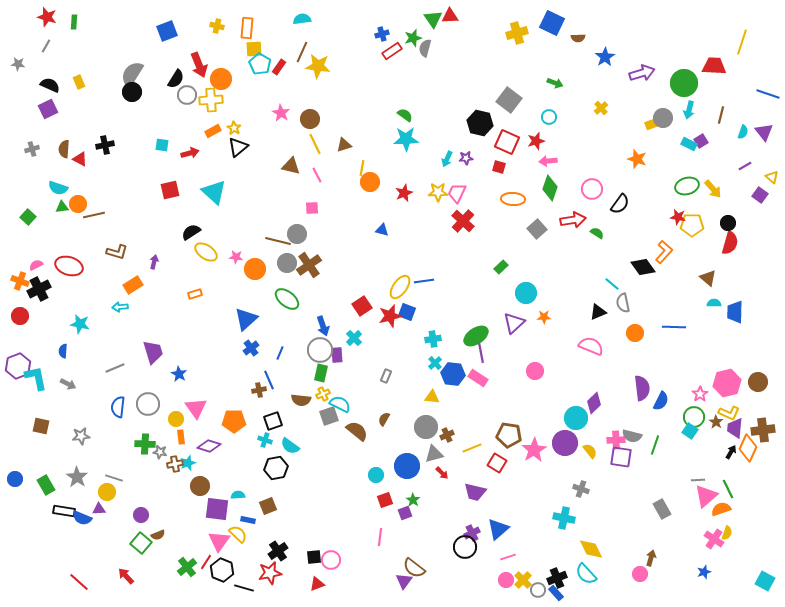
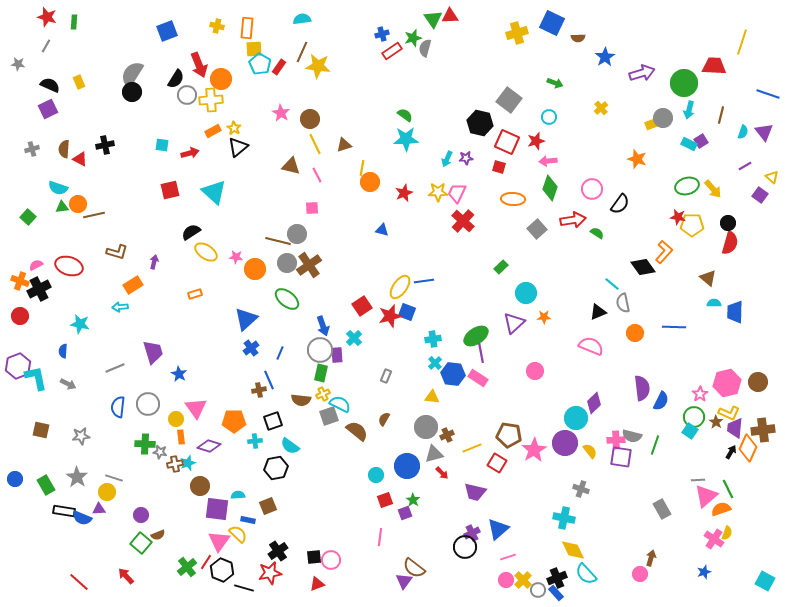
brown square at (41, 426): moved 4 px down
cyan cross at (265, 440): moved 10 px left, 1 px down; rotated 24 degrees counterclockwise
yellow diamond at (591, 549): moved 18 px left, 1 px down
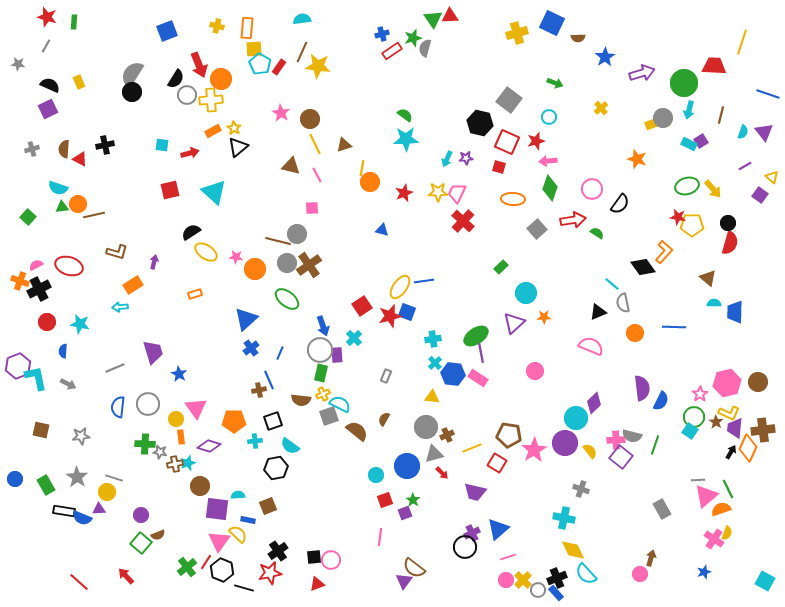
red circle at (20, 316): moved 27 px right, 6 px down
purple square at (621, 457): rotated 30 degrees clockwise
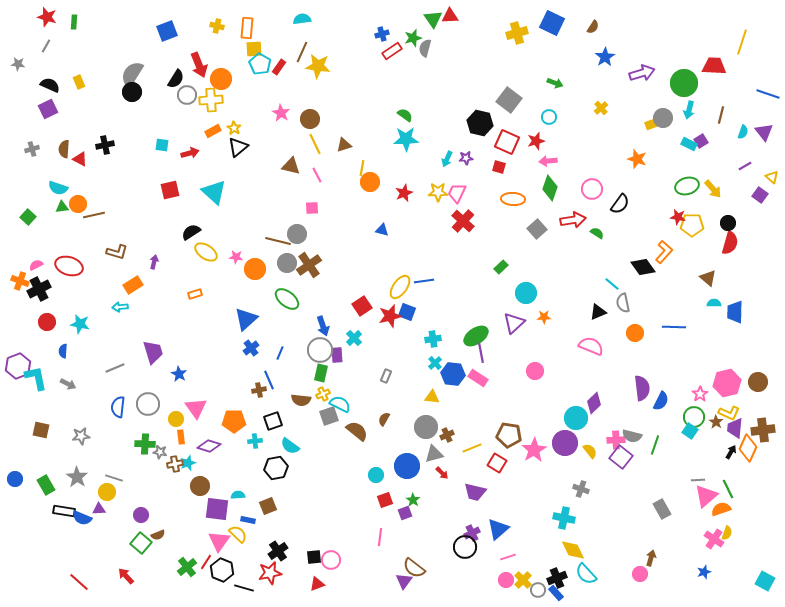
brown semicircle at (578, 38): moved 15 px right, 11 px up; rotated 56 degrees counterclockwise
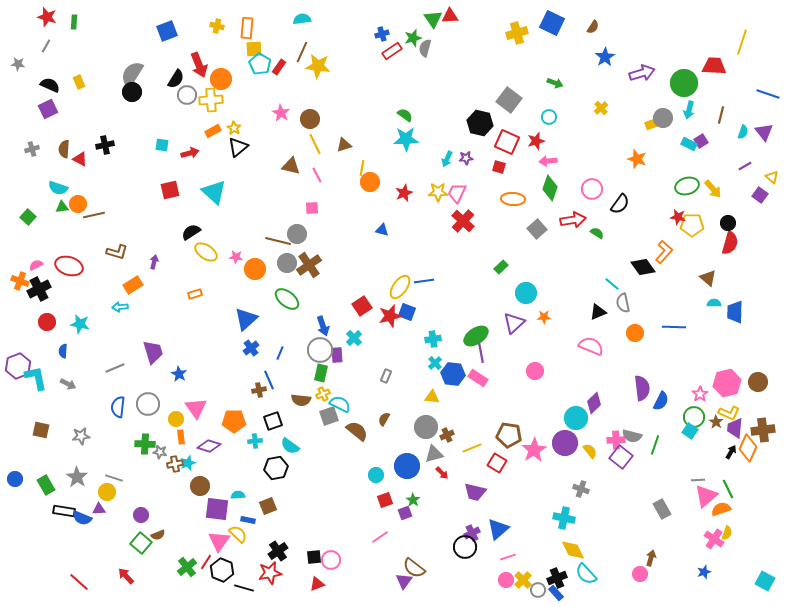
pink line at (380, 537): rotated 48 degrees clockwise
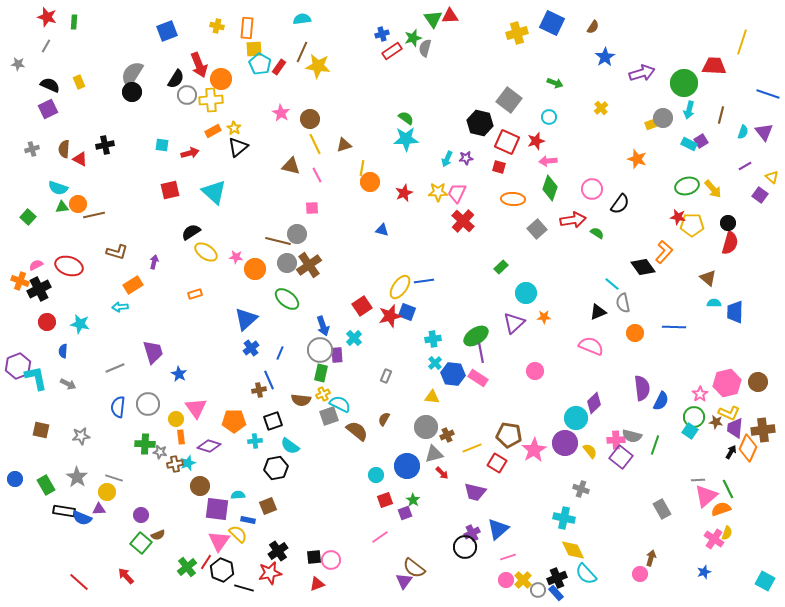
green semicircle at (405, 115): moved 1 px right, 3 px down
brown star at (716, 422): rotated 24 degrees counterclockwise
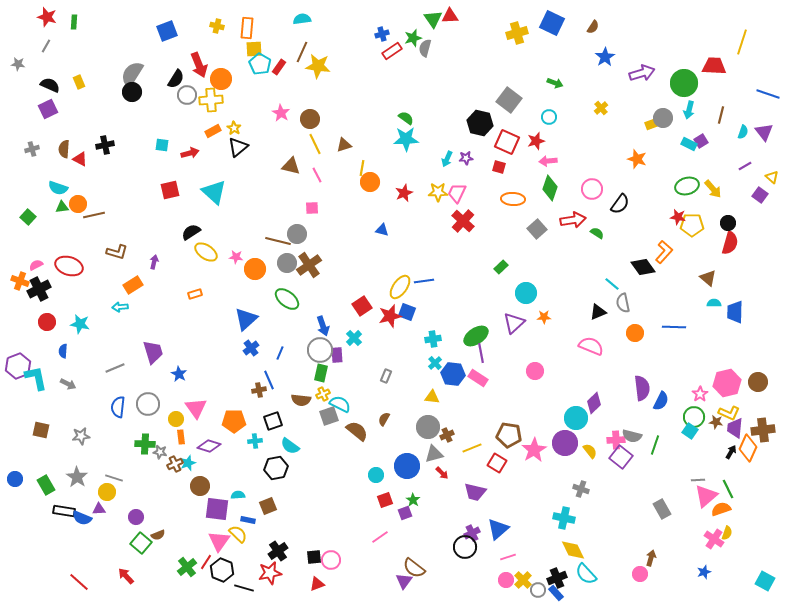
gray circle at (426, 427): moved 2 px right
brown cross at (175, 464): rotated 14 degrees counterclockwise
purple circle at (141, 515): moved 5 px left, 2 px down
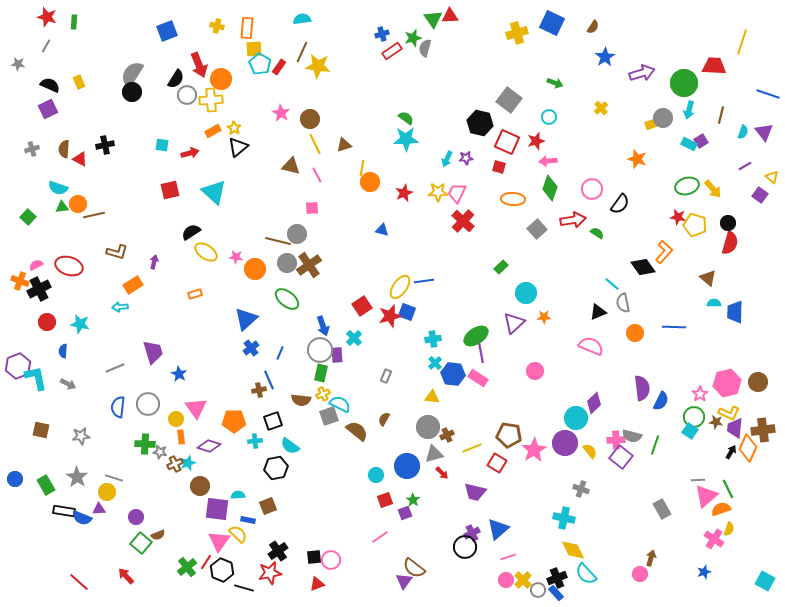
yellow pentagon at (692, 225): moved 3 px right; rotated 15 degrees clockwise
yellow semicircle at (727, 533): moved 2 px right, 4 px up
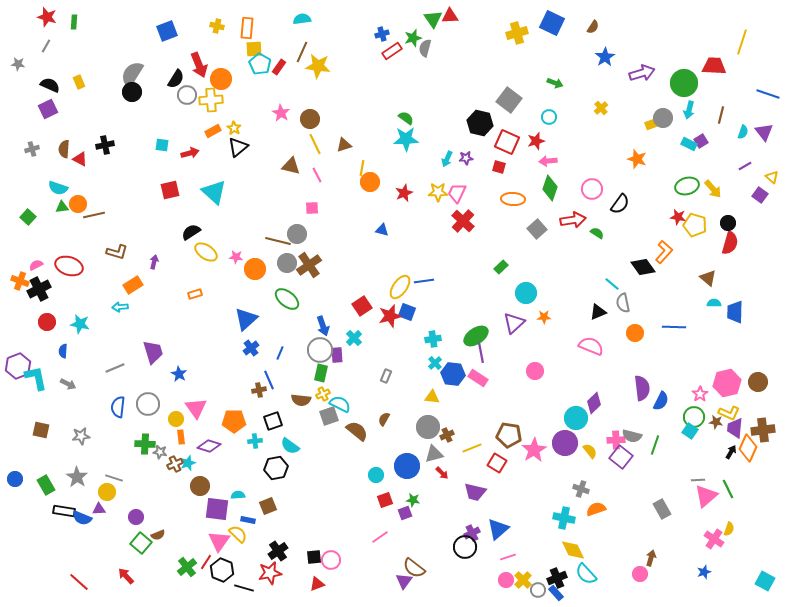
green star at (413, 500): rotated 24 degrees counterclockwise
orange semicircle at (721, 509): moved 125 px left
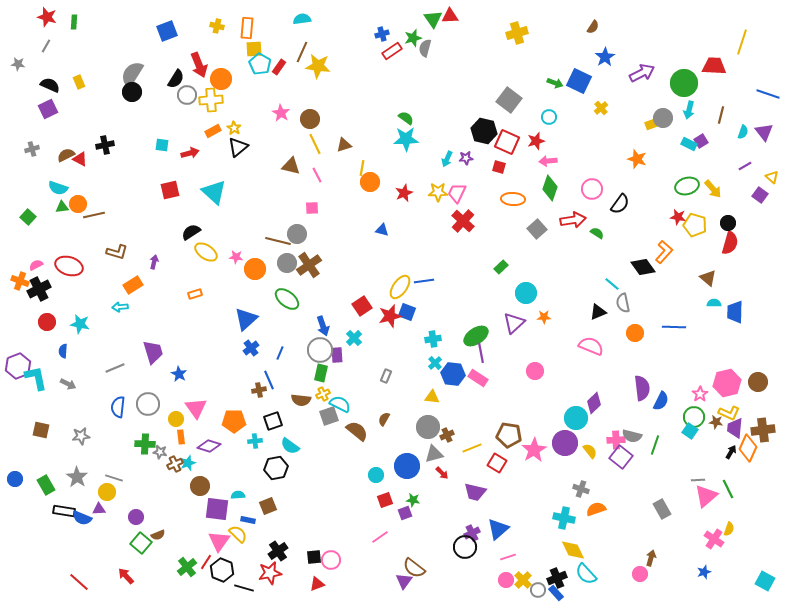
blue square at (552, 23): moved 27 px right, 58 px down
purple arrow at (642, 73): rotated 10 degrees counterclockwise
black hexagon at (480, 123): moved 4 px right, 8 px down
brown semicircle at (64, 149): moved 2 px right, 6 px down; rotated 60 degrees clockwise
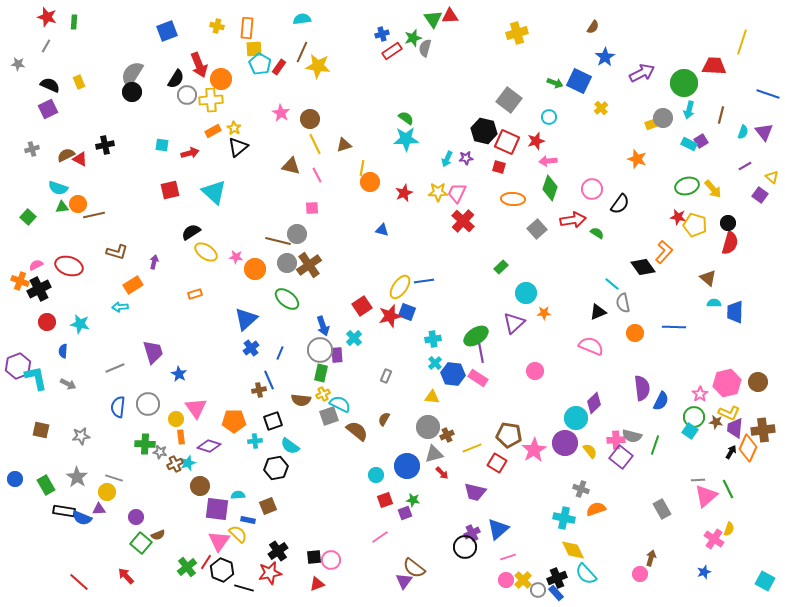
orange star at (544, 317): moved 4 px up
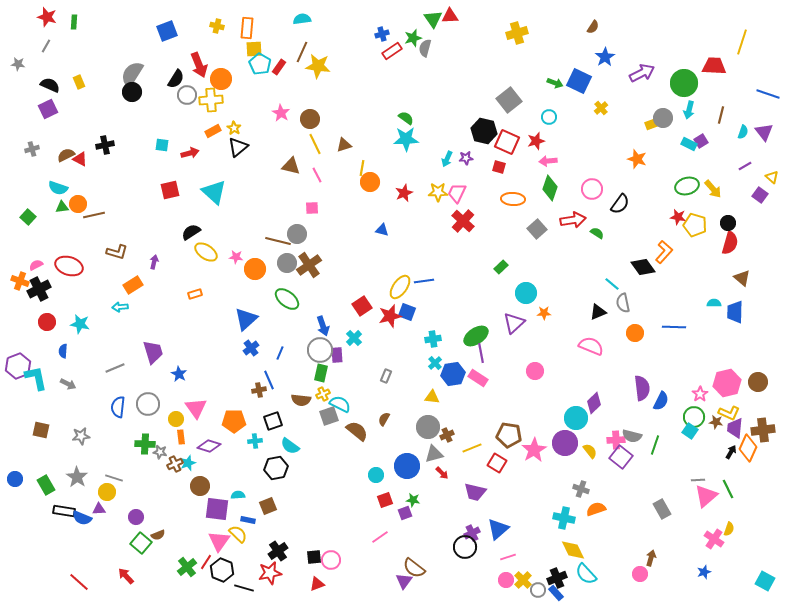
gray square at (509, 100): rotated 15 degrees clockwise
brown triangle at (708, 278): moved 34 px right
blue hexagon at (453, 374): rotated 15 degrees counterclockwise
